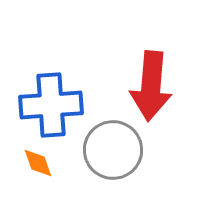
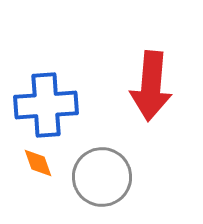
blue cross: moved 5 px left
gray circle: moved 11 px left, 27 px down
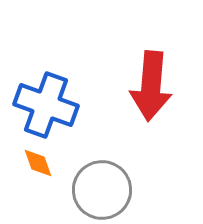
blue cross: rotated 24 degrees clockwise
gray circle: moved 13 px down
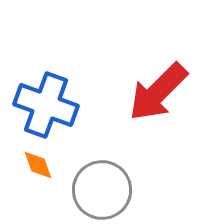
red arrow: moved 7 px right, 6 px down; rotated 40 degrees clockwise
orange diamond: moved 2 px down
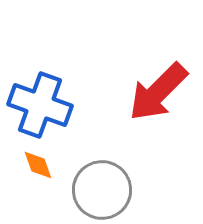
blue cross: moved 6 px left
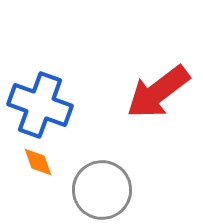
red arrow: rotated 8 degrees clockwise
orange diamond: moved 3 px up
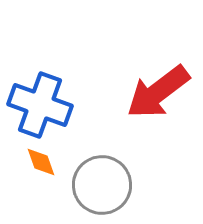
orange diamond: moved 3 px right
gray circle: moved 5 px up
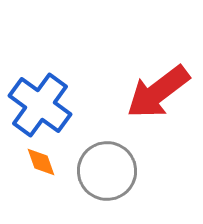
blue cross: rotated 16 degrees clockwise
gray circle: moved 5 px right, 14 px up
